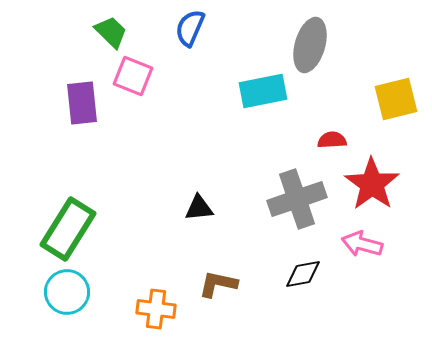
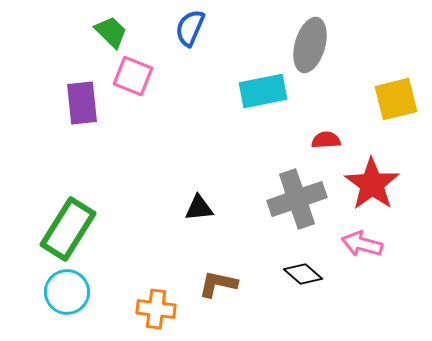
red semicircle: moved 6 px left
black diamond: rotated 51 degrees clockwise
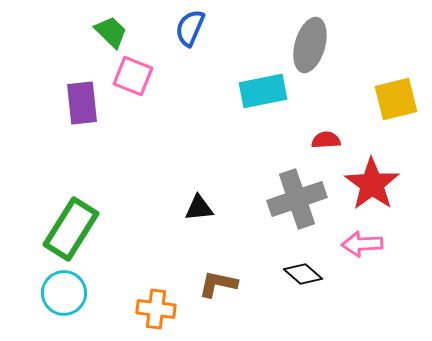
green rectangle: moved 3 px right
pink arrow: rotated 18 degrees counterclockwise
cyan circle: moved 3 px left, 1 px down
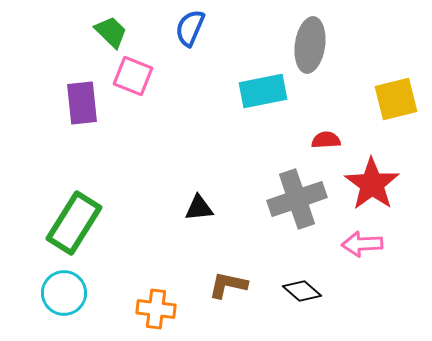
gray ellipse: rotated 8 degrees counterclockwise
green rectangle: moved 3 px right, 6 px up
black diamond: moved 1 px left, 17 px down
brown L-shape: moved 10 px right, 1 px down
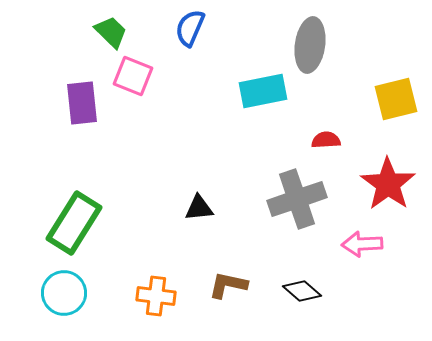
red star: moved 16 px right
orange cross: moved 13 px up
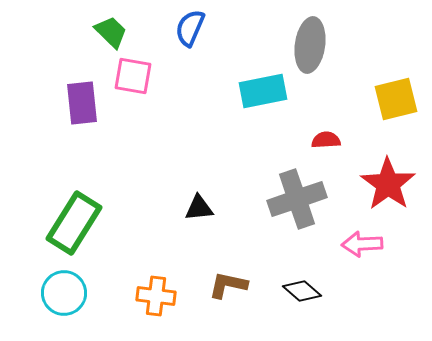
pink square: rotated 12 degrees counterclockwise
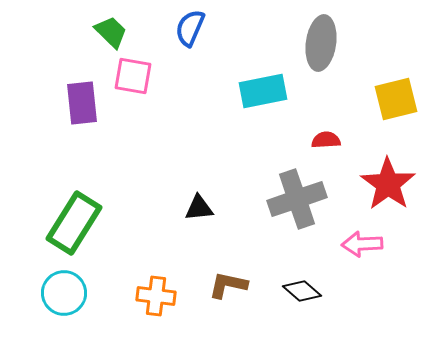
gray ellipse: moved 11 px right, 2 px up
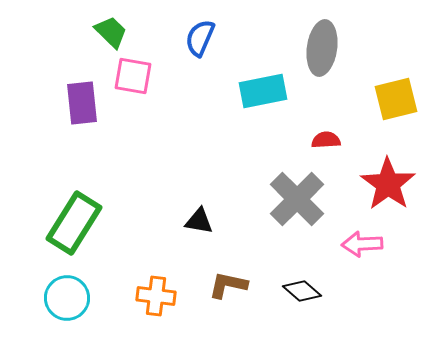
blue semicircle: moved 10 px right, 10 px down
gray ellipse: moved 1 px right, 5 px down
gray cross: rotated 26 degrees counterclockwise
black triangle: moved 13 px down; rotated 16 degrees clockwise
cyan circle: moved 3 px right, 5 px down
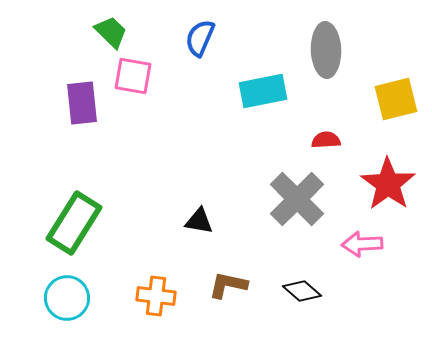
gray ellipse: moved 4 px right, 2 px down; rotated 10 degrees counterclockwise
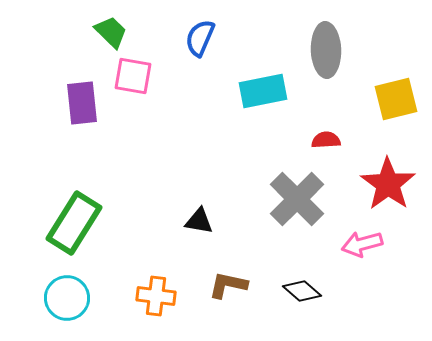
pink arrow: rotated 12 degrees counterclockwise
